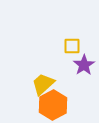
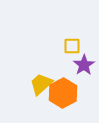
yellow trapezoid: moved 2 px left
orange hexagon: moved 10 px right, 12 px up
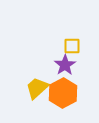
purple star: moved 19 px left
yellow trapezoid: moved 4 px left, 4 px down
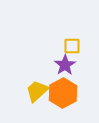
yellow trapezoid: moved 3 px down
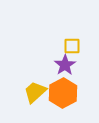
yellow trapezoid: moved 2 px left, 1 px down
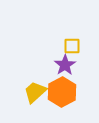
orange hexagon: moved 1 px left, 1 px up
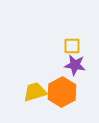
purple star: moved 10 px right; rotated 30 degrees counterclockwise
yellow trapezoid: rotated 25 degrees clockwise
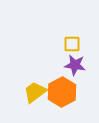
yellow square: moved 2 px up
yellow trapezoid: rotated 20 degrees counterclockwise
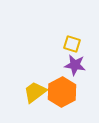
yellow square: rotated 18 degrees clockwise
